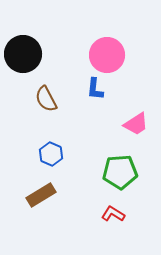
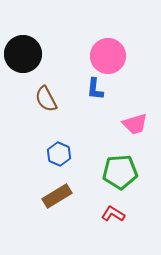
pink circle: moved 1 px right, 1 px down
pink trapezoid: moved 1 px left; rotated 16 degrees clockwise
blue hexagon: moved 8 px right
brown rectangle: moved 16 px right, 1 px down
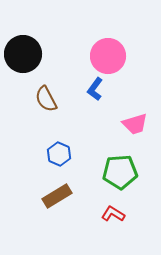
blue L-shape: rotated 30 degrees clockwise
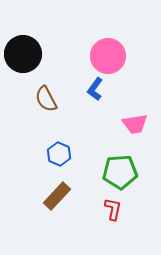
pink trapezoid: rotated 8 degrees clockwise
brown rectangle: rotated 16 degrees counterclockwise
red L-shape: moved 5 px up; rotated 70 degrees clockwise
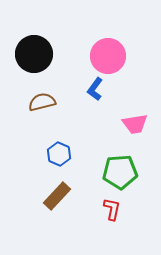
black circle: moved 11 px right
brown semicircle: moved 4 px left, 3 px down; rotated 104 degrees clockwise
red L-shape: moved 1 px left
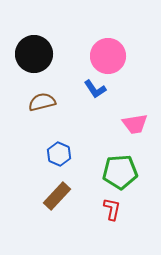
blue L-shape: rotated 70 degrees counterclockwise
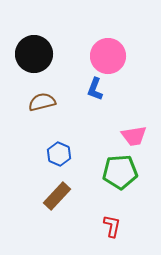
blue L-shape: rotated 55 degrees clockwise
pink trapezoid: moved 1 px left, 12 px down
red L-shape: moved 17 px down
